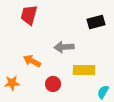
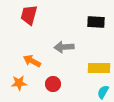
black rectangle: rotated 18 degrees clockwise
yellow rectangle: moved 15 px right, 2 px up
orange star: moved 7 px right
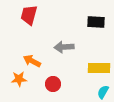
orange star: moved 4 px up
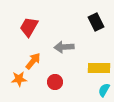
red trapezoid: moved 12 px down; rotated 15 degrees clockwise
black rectangle: rotated 60 degrees clockwise
orange arrow: moved 1 px right; rotated 102 degrees clockwise
red circle: moved 2 px right, 2 px up
cyan semicircle: moved 1 px right, 2 px up
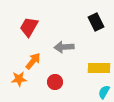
cyan semicircle: moved 2 px down
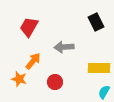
orange star: rotated 21 degrees clockwise
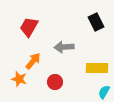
yellow rectangle: moved 2 px left
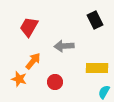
black rectangle: moved 1 px left, 2 px up
gray arrow: moved 1 px up
